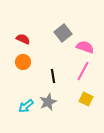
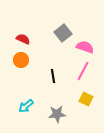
orange circle: moved 2 px left, 2 px up
gray star: moved 9 px right, 12 px down; rotated 18 degrees clockwise
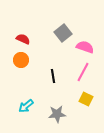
pink line: moved 1 px down
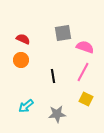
gray square: rotated 30 degrees clockwise
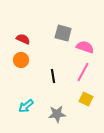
gray square: rotated 24 degrees clockwise
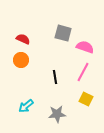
black line: moved 2 px right, 1 px down
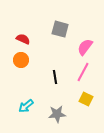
gray square: moved 3 px left, 4 px up
pink semicircle: rotated 72 degrees counterclockwise
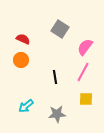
gray square: rotated 18 degrees clockwise
yellow square: rotated 24 degrees counterclockwise
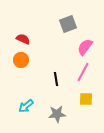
gray square: moved 8 px right, 5 px up; rotated 36 degrees clockwise
black line: moved 1 px right, 2 px down
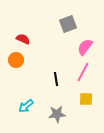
orange circle: moved 5 px left
